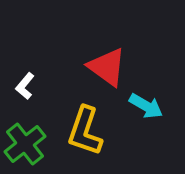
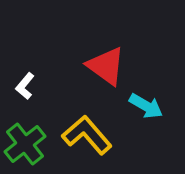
red triangle: moved 1 px left, 1 px up
yellow L-shape: moved 2 px right, 4 px down; rotated 120 degrees clockwise
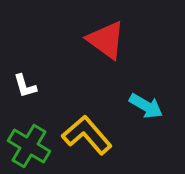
red triangle: moved 26 px up
white L-shape: rotated 56 degrees counterclockwise
green cross: moved 4 px right, 2 px down; rotated 21 degrees counterclockwise
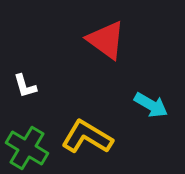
cyan arrow: moved 5 px right, 1 px up
yellow L-shape: moved 2 px down; rotated 18 degrees counterclockwise
green cross: moved 2 px left, 2 px down
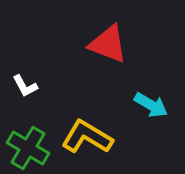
red triangle: moved 2 px right, 4 px down; rotated 15 degrees counterclockwise
white L-shape: rotated 12 degrees counterclockwise
green cross: moved 1 px right
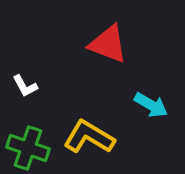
yellow L-shape: moved 2 px right
green cross: rotated 12 degrees counterclockwise
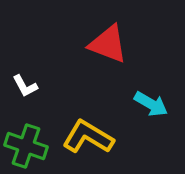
cyan arrow: moved 1 px up
yellow L-shape: moved 1 px left
green cross: moved 2 px left, 2 px up
